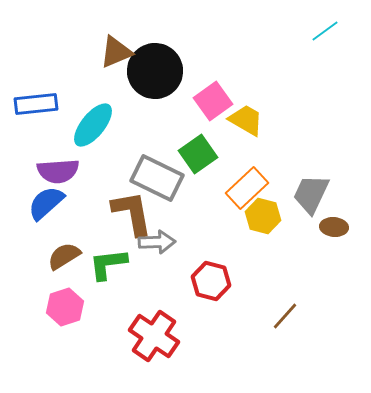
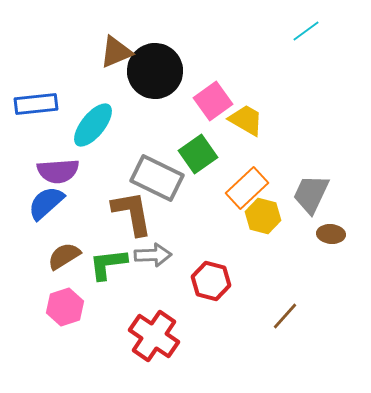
cyan line: moved 19 px left
brown ellipse: moved 3 px left, 7 px down
gray arrow: moved 4 px left, 13 px down
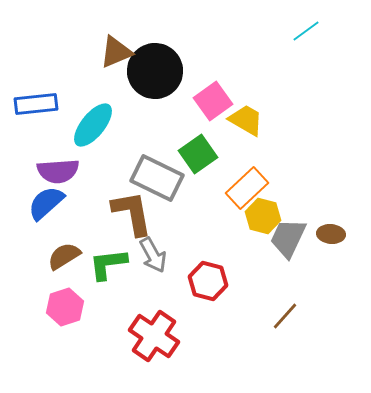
gray trapezoid: moved 23 px left, 44 px down
gray arrow: rotated 63 degrees clockwise
red hexagon: moved 3 px left
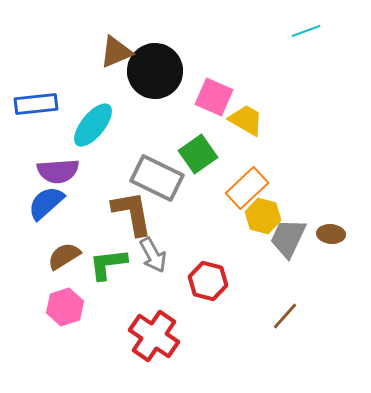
cyan line: rotated 16 degrees clockwise
pink square: moved 1 px right, 4 px up; rotated 30 degrees counterclockwise
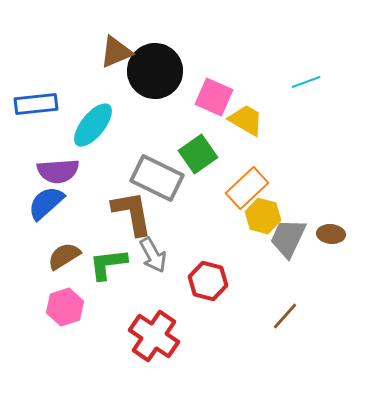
cyan line: moved 51 px down
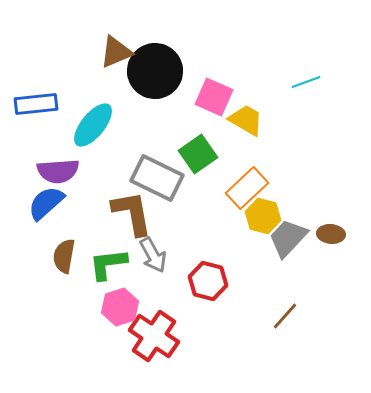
gray trapezoid: rotated 18 degrees clockwise
brown semicircle: rotated 48 degrees counterclockwise
pink hexagon: moved 55 px right
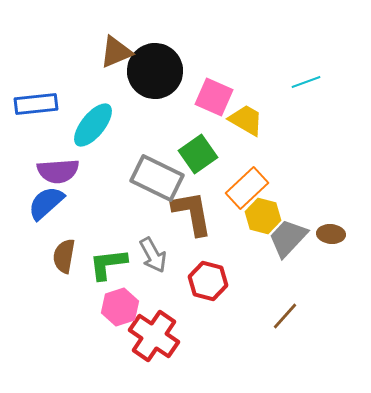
brown L-shape: moved 60 px right
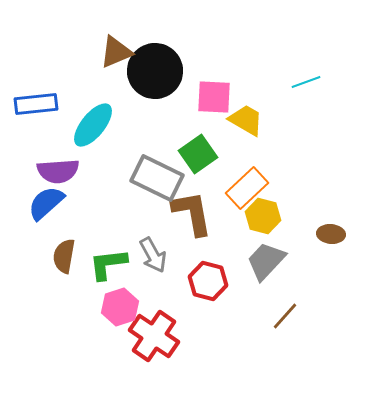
pink square: rotated 21 degrees counterclockwise
gray trapezoid: moved 22 px left, 23 px down
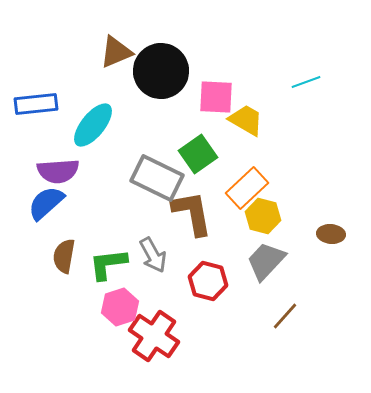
black circle: moved 6 px right
pink square: moved 2 px right
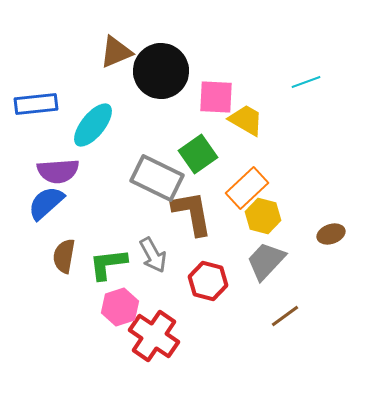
brown ellipse: rotated 24 degrees counterclockwise
brown line: rotated 12 degrees clockwise
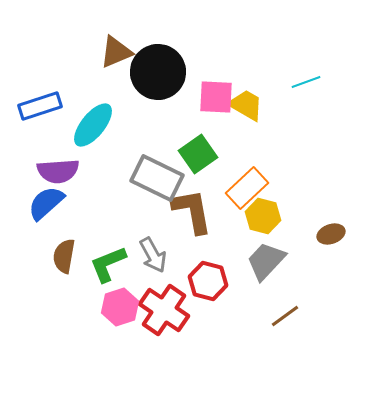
black circle: moved 3 px left, 1 px down
blue rectangle: moved 4 px right, 2 px down; rotated 12 degrees counterclockwise
yellow trapezoid: moved 15 px up
brown L-shape: moved 2 px up
green L-shape: rotated 15 degrees counterclockwise
red cross: moved 10 px right, 26 px up
